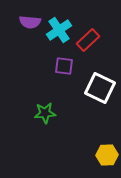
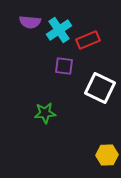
red rectangle: rotated 20 degrees clockwise
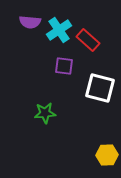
red rectangle: rotated 65 degrees clockwise
white square: rotated 12 degrees counterclockwise
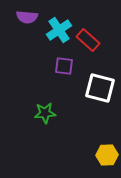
purple semicircle: moved 3 px left, 5 px up
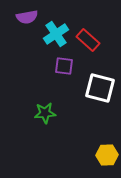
purple semicircle: rotated 15 degrees counterclockwise
cyan cross: moved 3 px left, 4 px down
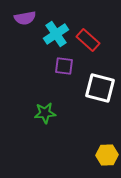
purple semicircle: moved 2 px left, 1 px down
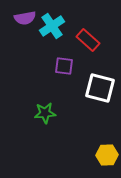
cyan cross: moved 4 px left, 8 px up
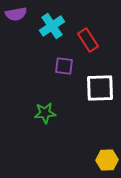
purple semicircle: moved 9 px left, 4 px up
red rectangle: rotated 15 degrees clockwise
white square: rotated 16 degrees counterclockwise
yellow hexagon: moved 5 px down
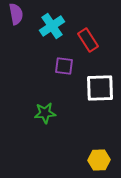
purple semicircle: rotated 90 degrees counterclockwise
yellow hexagon: moved 8 px left
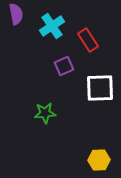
purple square: rotated 30 degrees counterclockwise
